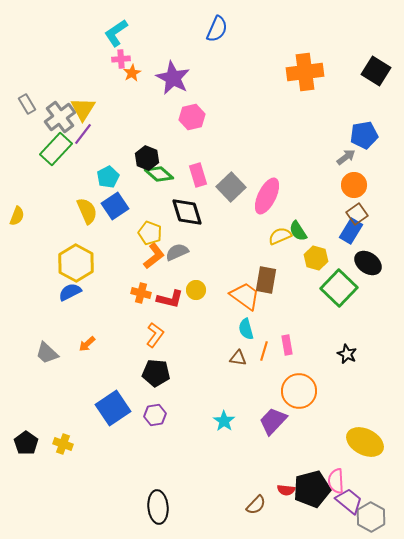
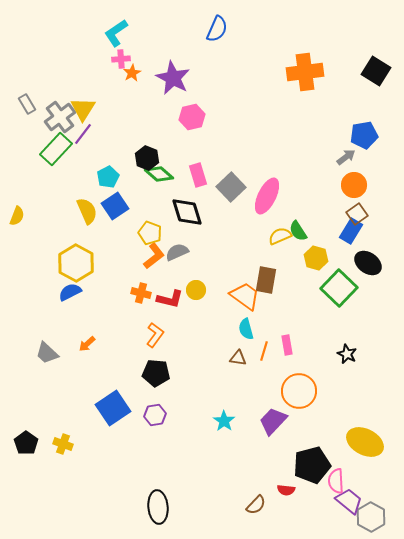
black pentagon at (312, 489): moved 24 px up
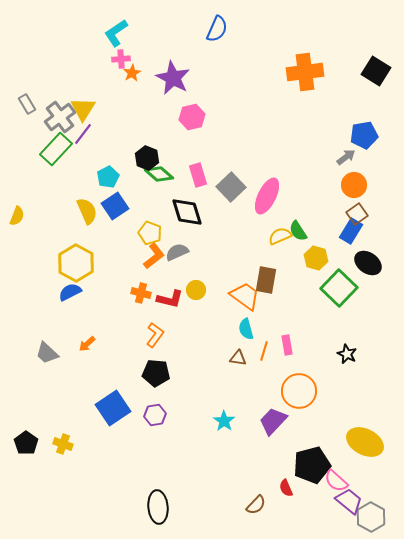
pink semicircle at (336, 481): rotated 45 degrees counterclockwise
red semicircle at (286, 490): moved 2 px up; rotated 60 degrees clockwise
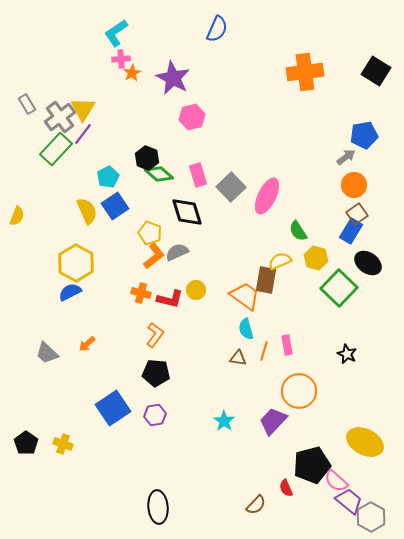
yellow semicircle at (280, 236): moved 25 px down
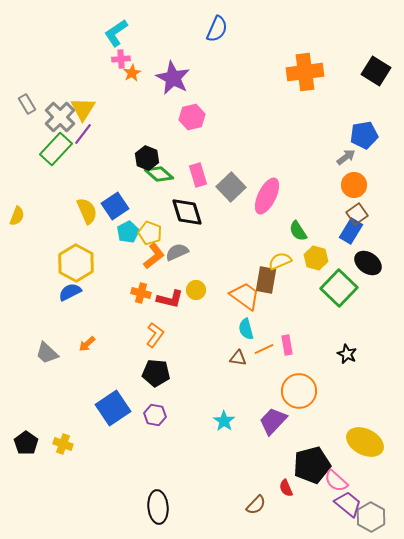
gray cross at (60, 117): rotated 8 degrees counterclockwise
cyan pentagon at (108, 177): moved 20 px right, 55 px down
orange line at (264, 351): moved 2 px up; rotated 48 degrees clockwise
purple hexagon at (155, 415): rotated 20 degrees clockwise
purple trapezoid at (349, 501): moved 1 px left, 3 px down
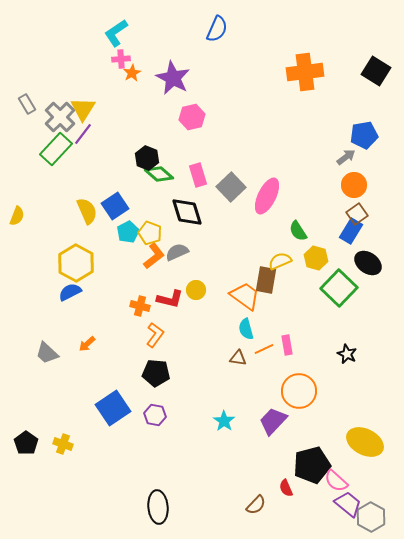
orange cross at (141, 293): moved 1 px left, 13 px down
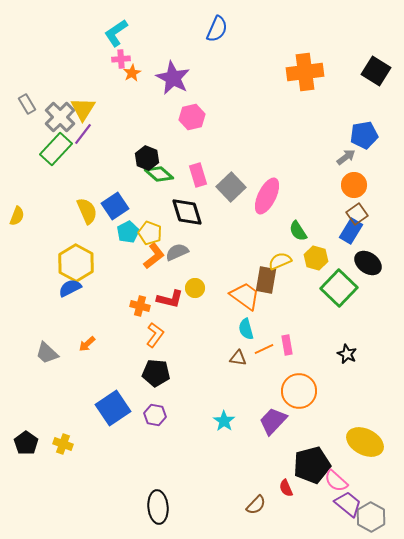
yellow circle at (196, 290): moved 1 px left, 2 px up
blue semicircle at (70, 292): moved 4 px up
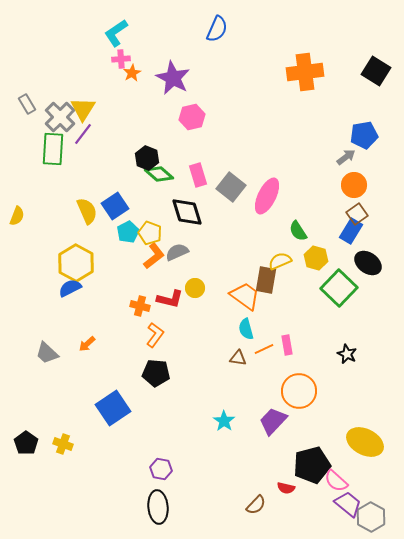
green rectangle at (56, 149): moved 3 px left; rotated 40 degrees counterclockwise
gray square at (231, 187): rotated 8 degrees counterclockwise
purple hexagon at (155, 415): moved 6 px right, 54 px down
red semicircle at (286, 488): rotated 54 degrees counterclockwise
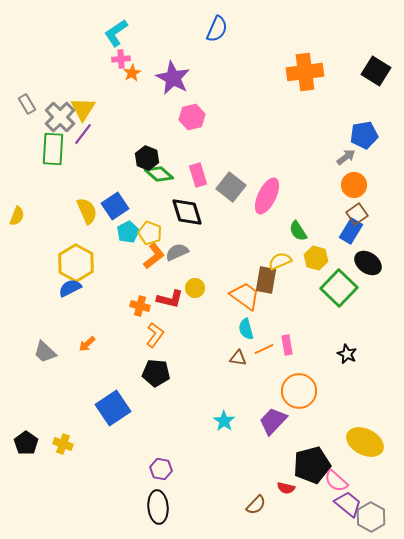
gray trapezoid at (47, 353): moved 2 px left, 1 px up
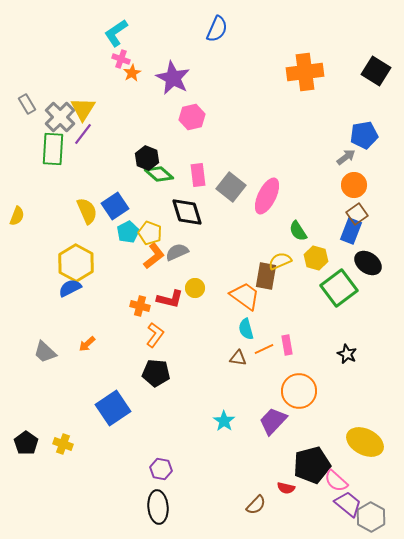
pink cross at (121, 59): rotated 24 degrees clockwise
pink rectangle at (198, 175): rotated 10 degrees clockwise
blue rectangle at (351, 231): rotated 10 degrees counterclockwise
brown rectangle at (266, 280): moved 4 px up
green square at (339, 288): rotated 9 degrees clockwise
